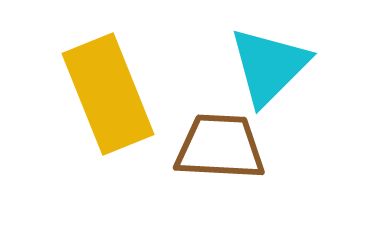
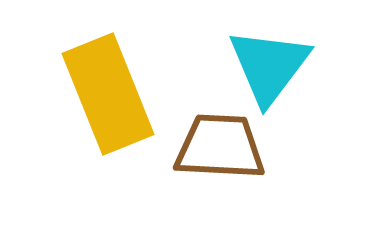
cyan triangle: rotated 8 degrees counterclockwise
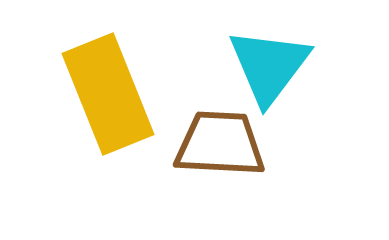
brown trapezoid: moved 3 px up
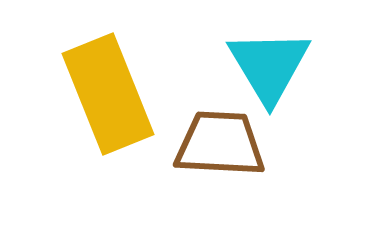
cyan triangle: rotated 8 degrees counterclockwise
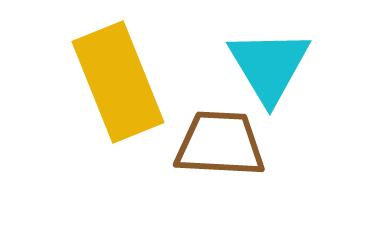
yellow rectangle: moved 10 px right, 12 px up
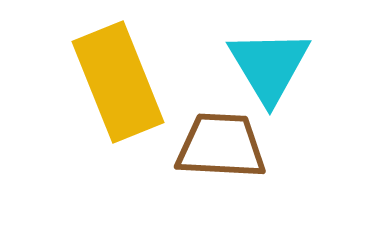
brown trapezoid: moved 1 px right, 2 px down
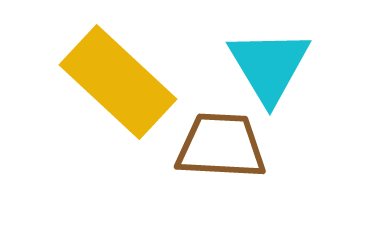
yellow rectangle: rotated 25 degrees counterclockwise
